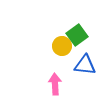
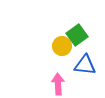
pink arrow: moved 3 px right
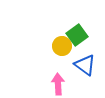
blue triangle: rotated 30 degrees clockwise
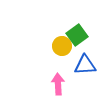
blue triangle: rotated 40 degrees counterclockwise
